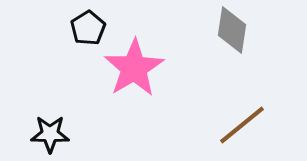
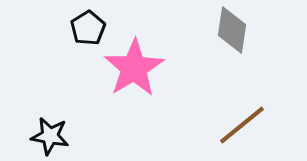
black star: moved 2 px down; rotated 9 degrees clockwise
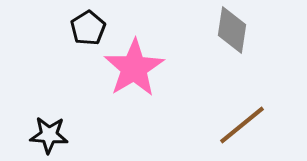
black star: moved 1 px left, 1 px up; rotated 6 degrees counterclockwise
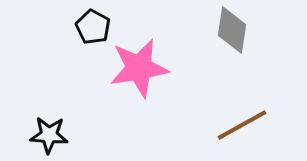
black pentagon: moved 5 px right, 1 px up; rotated 12 degrees counterclockwise
pink star: moved 5 px right; rotated 22 degrees clockwise
brown line: rotated 10 degrees clockwise
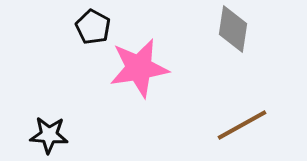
gray diamond: moved 1 px right, 1 px up
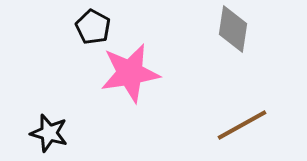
pink star: moved 9 px left, 5 px down
black star: moved 2 px up; rotated 12 degrees clockwise
